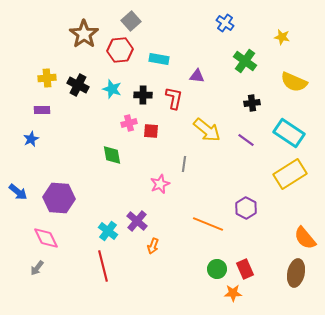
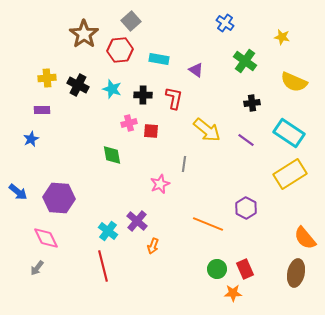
purple triangle at (197, 76): moved 1 px left, 6 px up; rotated 28 degrees clockwise
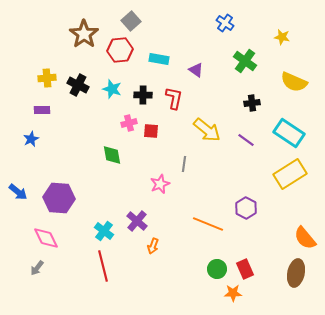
cyan cross at (108, 231): moved 4 px left
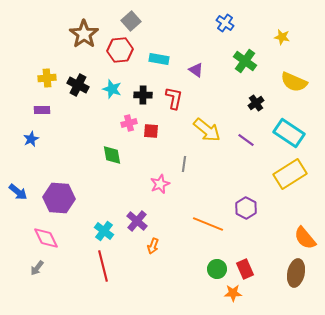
black cross at (252, 103): moved 4 px right; rotated 28 degrees counterclockwise
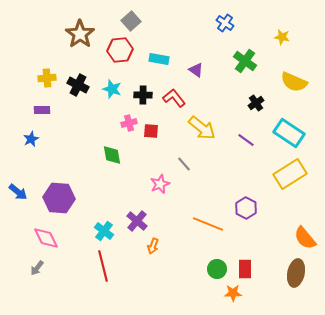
brown star at (84, 34): moved 4 px left
red L-shape at (174, 98): rotated 50 degrees counterclockwise
yellow arrow at (207, 130): moved 5 px left, 2 px up
gray line at (184, 164): rotated 49 degrees counterclockwise
red rectangle at (245, 269): rotated 24 degrees clockwise
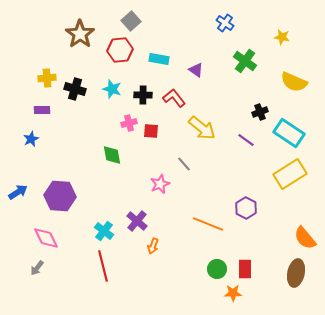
black cross at (78, 85): moved 3 px left, 4 px down; rotated 10 degrees counterclockwise
black cross at (256, 103): moved 4 px right, 9 px down; rotated 14 degrees clockwise
blue arrow at (18, 192): rotated 72 degrees counterclockwise
purple hexagon at (59, 198): moved 1 px right, 2 px up
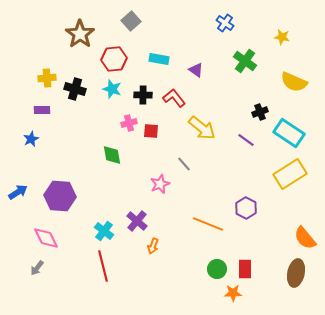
red hexagon at (120, 50): moved 6 px left, 9 px down
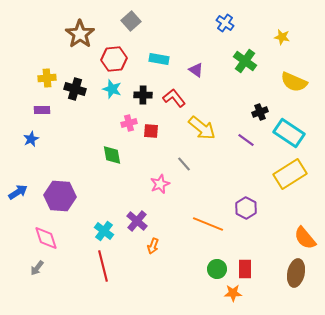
pink diamond at (46, 238): rotated 8 degrees clockwise
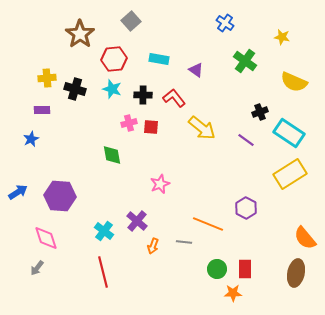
red square at (151, 131): moved 4 px up
gray line at (184, 164): moved 78 px down; rotated 42 degrees counterclockwise
red line at (103, 266): moved 6 px down
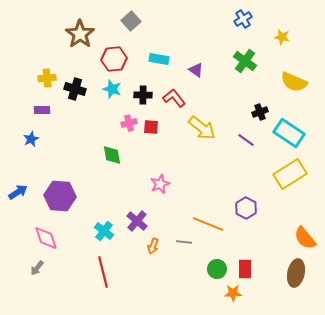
blue cross at (225, 23): moved 18 px right, 4 px up; rotated 24 degrees clockwise
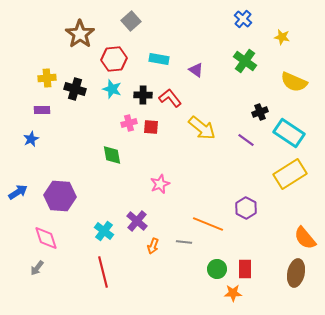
blue cross at (243, 19): rotated 18 degrees counterclockwise
red L-shape at (174, 98): moved 4 px left
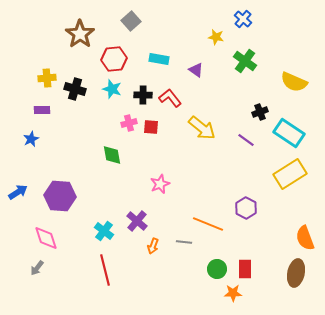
yellow star at (282, 37): moved 66 px left
orange semicircle at (305, 238): rotated 20 degrees clockwise
red line at (103, 272): moved 2 px right, 2 px up
